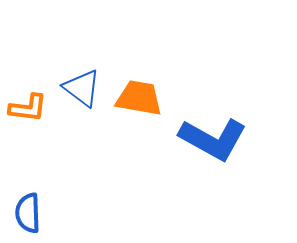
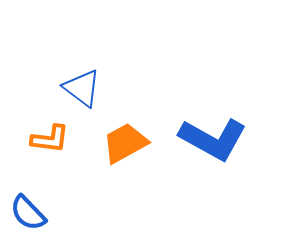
orange trapezoid: moved 14 px left, 45 px down; rotated 39 degrees counterclockwise
orange L-shape: moved 22 px right, 31 px down
blue semicircle: rotated 42 degrees counterclockwise
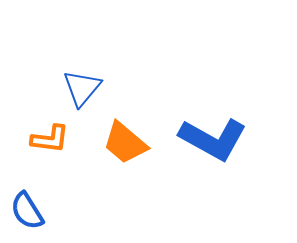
blue triangle: rotated 33 degrees clockwise
orange trapezoid: rotated 111 degrees counterclockwise
blue semicircle: moved 1 px left, 2 px up; rotated 12 degrees clockwise
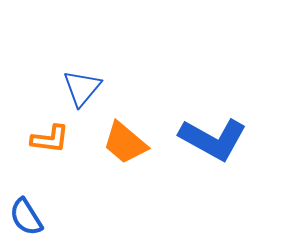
blue semicircle: moved 1 px left, 6 px down
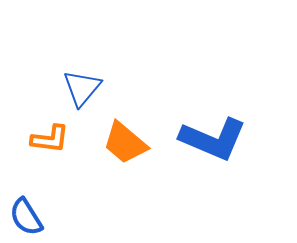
blue L-shape: rotated 6 degrees counterclockwise
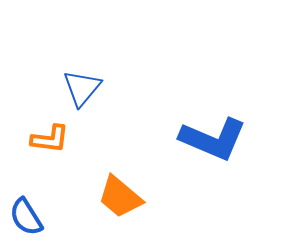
orange trapezoid: moved 5 px left, 54 px down
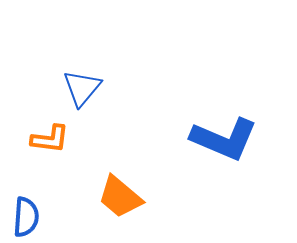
blue L-shape: moved 11 px right
blue semicircle: rotated 144 degrees counterclockwise
